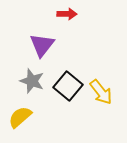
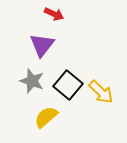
red arrow: moved 13 px left; rotated 24 degrees clockwise
black square: moved 1 px up
yellow arrow: rotated 8 degrees counterclockwise
yellow semicircle: moved 26 px right
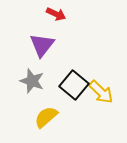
red arrow: moved 2 px right
black square: moved 6 px right
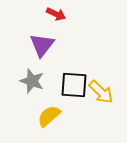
black square: rotated 36 degrees counterclockwise
yellow semicircle: moved 3 px right, 1 px up
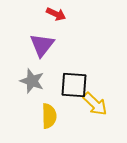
yellow arrow: moved 6 px left, 12 px down
yellow semicircle: rotated 130 degrees clockwise
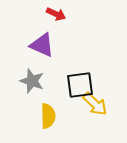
purple triangle: rotated 44 degrees counterclockwise
black square: moved 6 px right; rotated 12 degrees counterclockwise
yellow semicircle: moved 1 px left
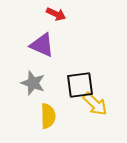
gray star: moved 1 px right, 2 px down
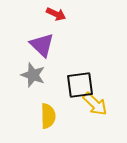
purple triangle: rotated 20 degrees clockwise
gray star: moved 8 px up
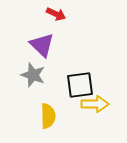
yellow arrow: rotated 44 degrees counterclockwise
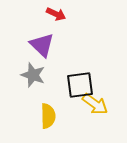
yellow arrow: rotated 36 degrees clockwise
